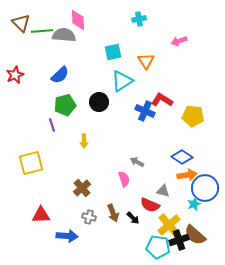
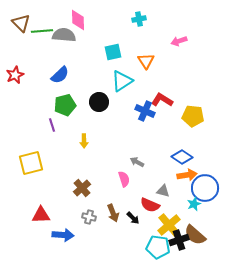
blue arrow: moved 4 px left, 1 px up
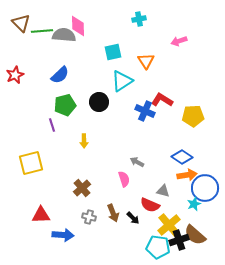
pink diamond: moved 6 px down
yellow pentagon: rotated 10 degrees counterclockwise
